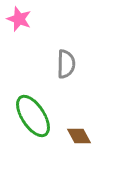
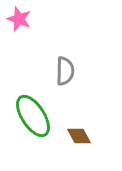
gray semicircle: moved 1 px left, 7 px down
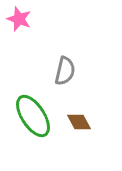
gray semicircle: rotated 12 degrees clockwise
brown diamond: moved 14 px up
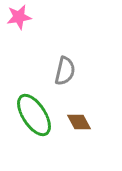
pink star: moved 2 px up; rotated 30 degrees counterclockwise
green ellipse: moved 1 px right, 1 px up
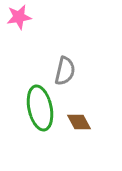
green ellipse: moved 6 px right, 7 px up; rotated 21 degrees clockwise
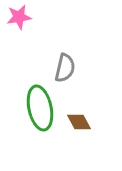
gray semicircle: moved 3 px up
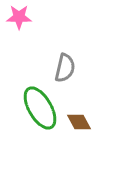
pink star: rotated 10 degrees clockwise
green ellipse: rotated 18 degrees counterclockwise
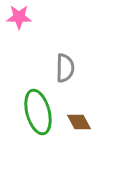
gray semicircle: rotated 12 degrees counterclockwise
green ellipse: moved 2 px left, 4 px down; rotated 15 degrees clockwise
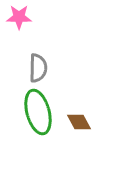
gray semicircle: moved 27 px left
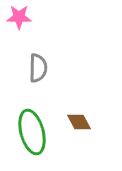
green ellipse: moved 6 px left, 20 px down
